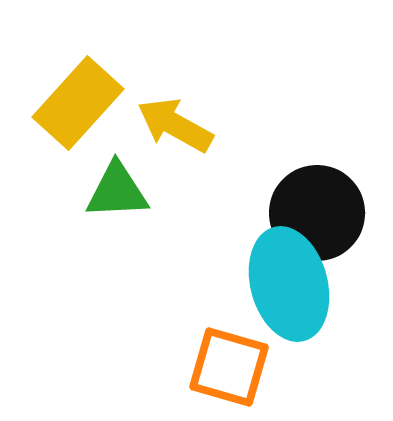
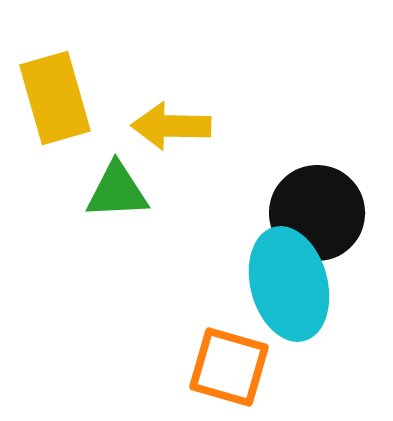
yellow rectangle: moved 23 px left, 5 px up; rotated 58 degrees counterclockwise
yellow arrow: moved 4 px left, 1 px down; rotated 28 degrees counterclockwise
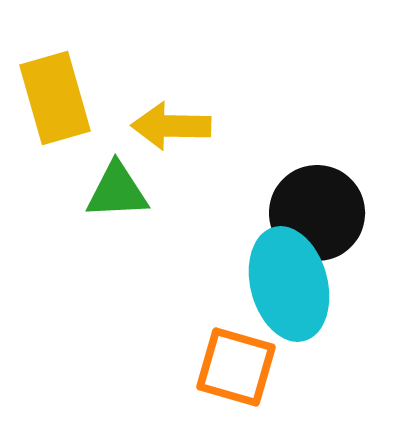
orange square: moved 7 px right
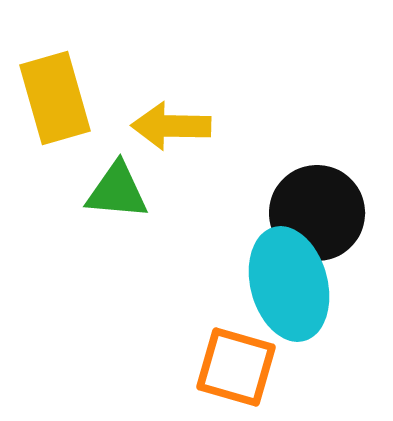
green triangle: rotated 8 degrees clockwise
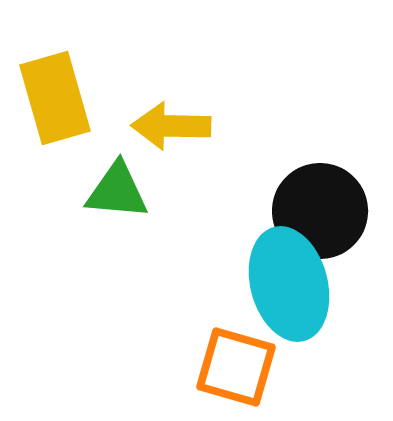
black circle: moved 3 px right, 2 px up
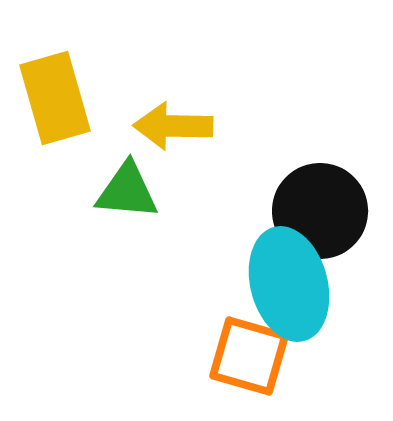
yellow arrow: moved 2 px right
green triangle: moved 10 px right
orange square: moved 13 px right, 11 px up
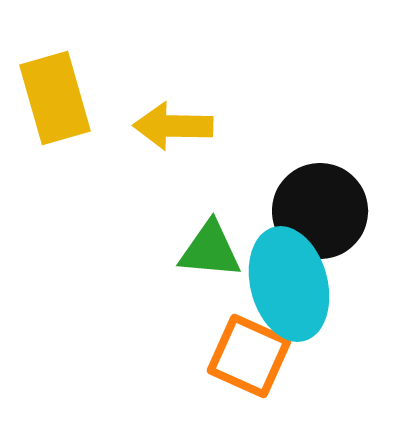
green triangle: moved 83 px right, 59 px down
orange square: rotated 8 degrees clockwise
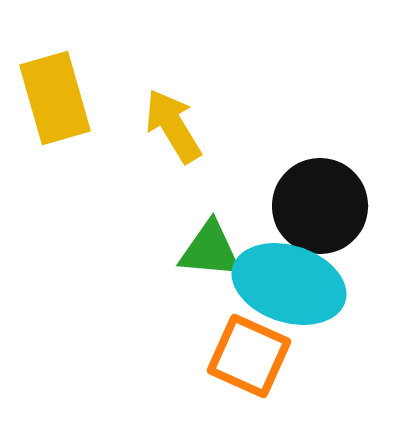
yellow arrow: rotated 58 degrees clockwise
black circle: moved 5 px up
cyan ellipse: rotated 57 degrees counterclockwise
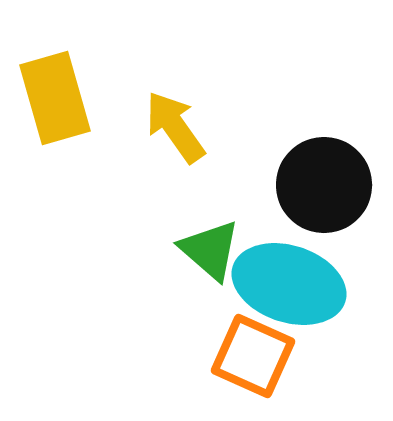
yellow arrow: moved 2 px right, 1 px down; rotated 4 degrees counterclockwise
black circle: moved 4 px right, 21 px up
green triangle: rotated 36 degrees clockwise
orange square: moved 4 px right
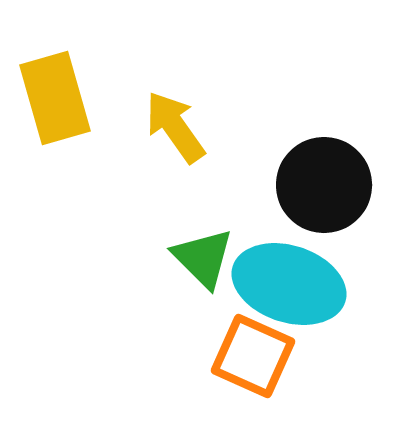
green triangle: moved 7 px left, 8 px down; rotated 4 degrees clockwise
